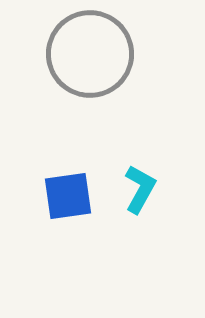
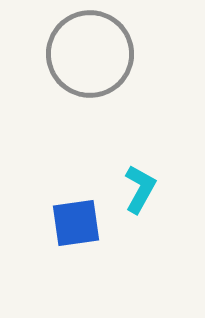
blue square: moved 8 px right, 27 px down
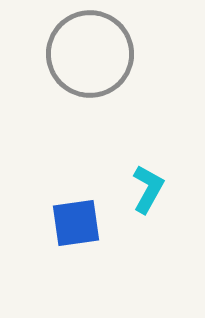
cyan L-shape: moved 8 px right
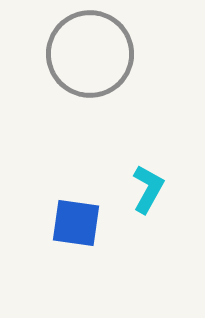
blue square: rotated 16 degrees clockwise
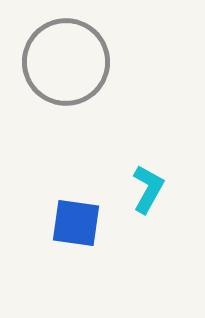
gray circle: moved 24 px left, 8 px down
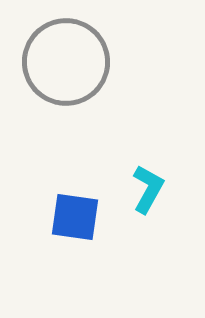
blue square: moved 1 px left, 6 px up
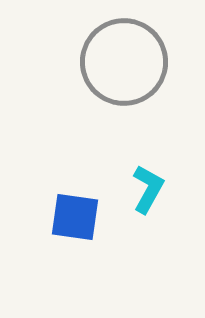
gray circle: moved 58 px right
